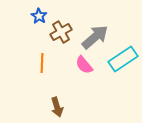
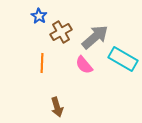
cyan rectangle: rotated 64 degrees clockwise
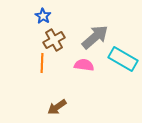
blue star: moved 4 px right
brown cross: moved 7 px left, 8 px down
pink semicircle: rotated 138 degrees clockwise
brown arrow: rotated 72 degrees clockwise
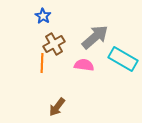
brown cross: moved 4 px down
brown arrow: rotated 18 degrees counterclockwise
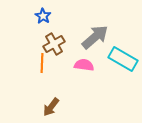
brown arrow: moved 6 px left
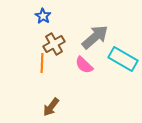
pink semicircle: rotated 144 degrees counterclockwise
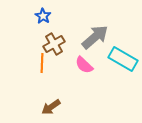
brown arrow: rotated 18 degrees clockwise
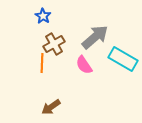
pink semicircle: rotated 12 degrees clockwise
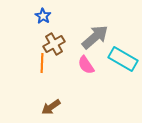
pink semicircle: moved 2 px right
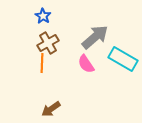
brown cross: moved 6 px left, 1 px up
pink semicircle: moved 1 px up
brown arrow: moved 2 px down
